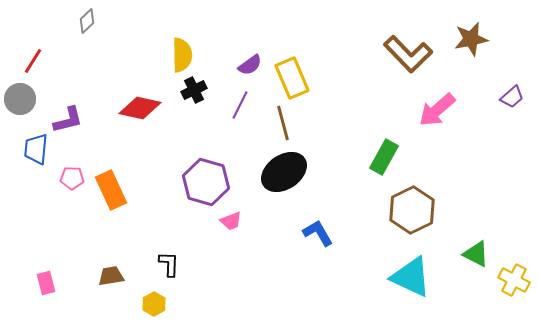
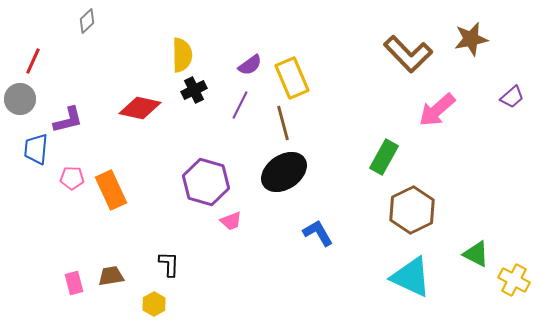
red line: rotated 8 degrees counterclockwise
pink rectangle: moved 28 px right
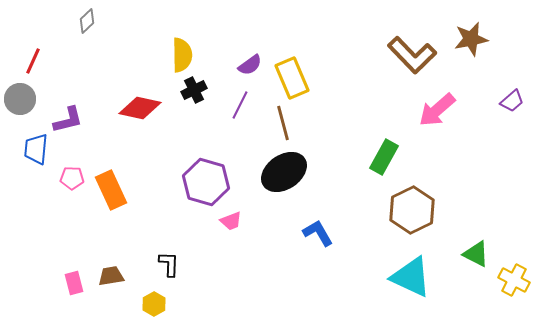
brown L-shape: moved 4 px right, 1 px down
purple trapezoid: moved 4 px down
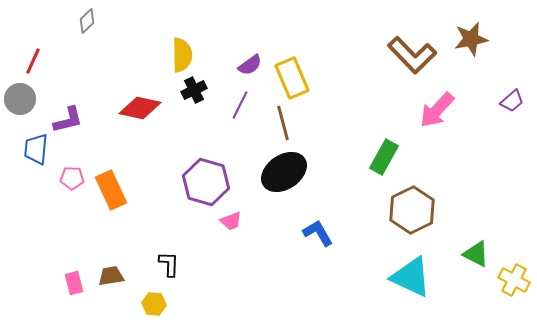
pink arrow: rotated 6 degrees counterclockwise
yellow hexagon: rotated 25 degrees counterclockwise
